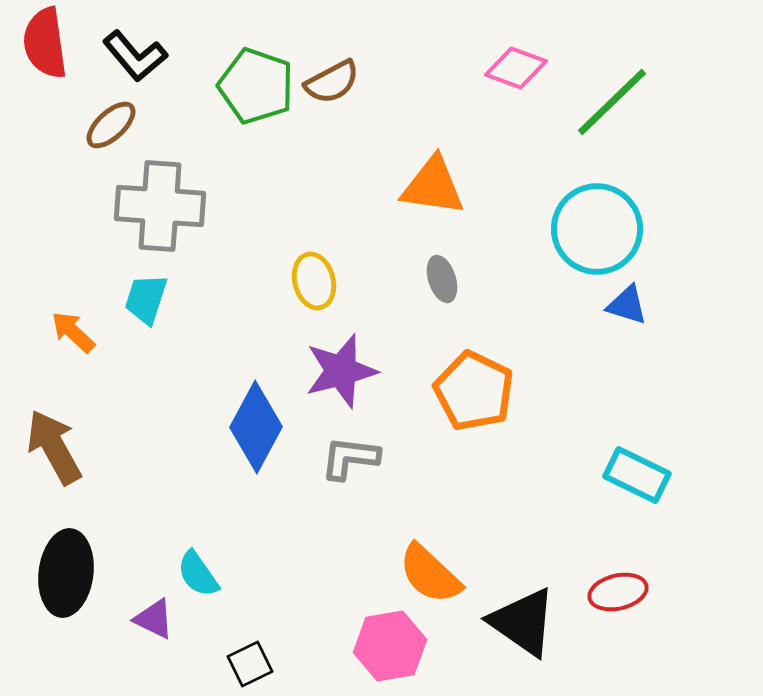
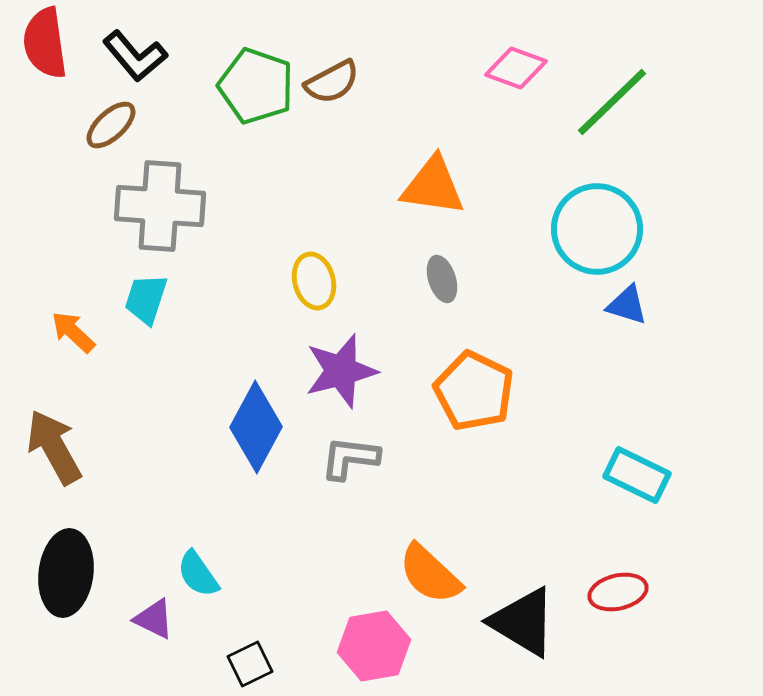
black triangle: rotated 4 degrees counterclockwise
pink hexagon: moved 16 px left
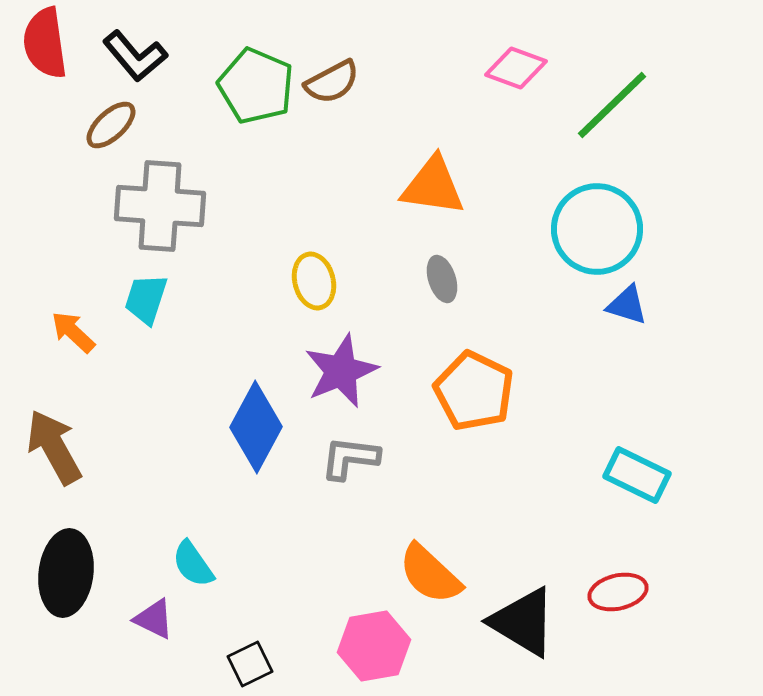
green pentagon: rotated 4 degrees clockwise
green line: moved 3 px down
purple star: rotated 8 degrees counterclockwise
cyan semicircle: moved 5 px left, 10 px up
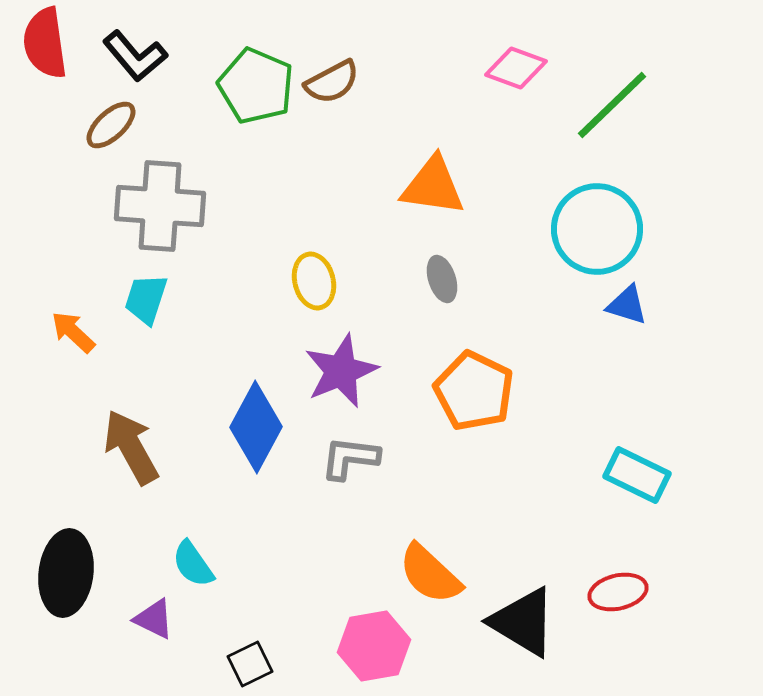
brown arrow: moved 77 px right
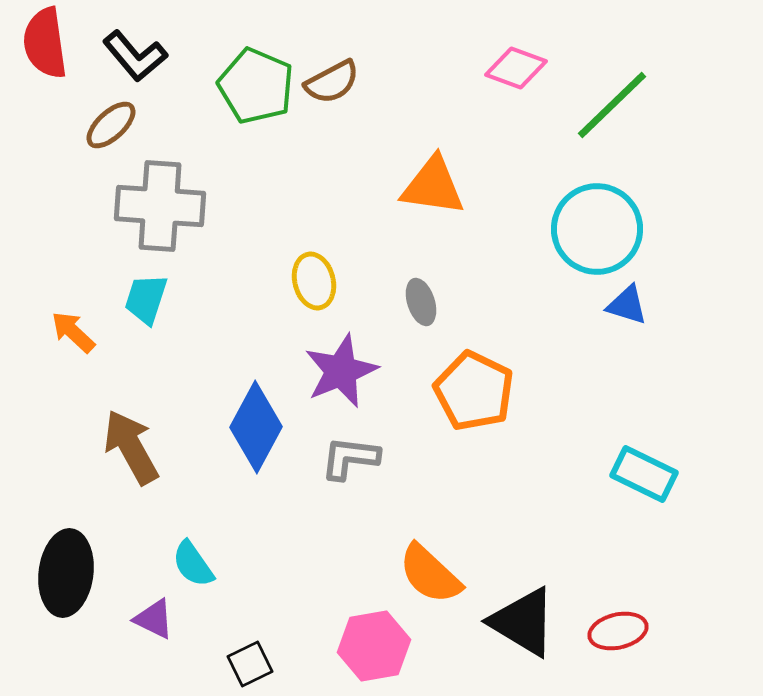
gray ellipse: moved 21 px left, 23 px down
cyan rectangle: moved 7 px right, 1 px up
red ellipse: moved 39 px down
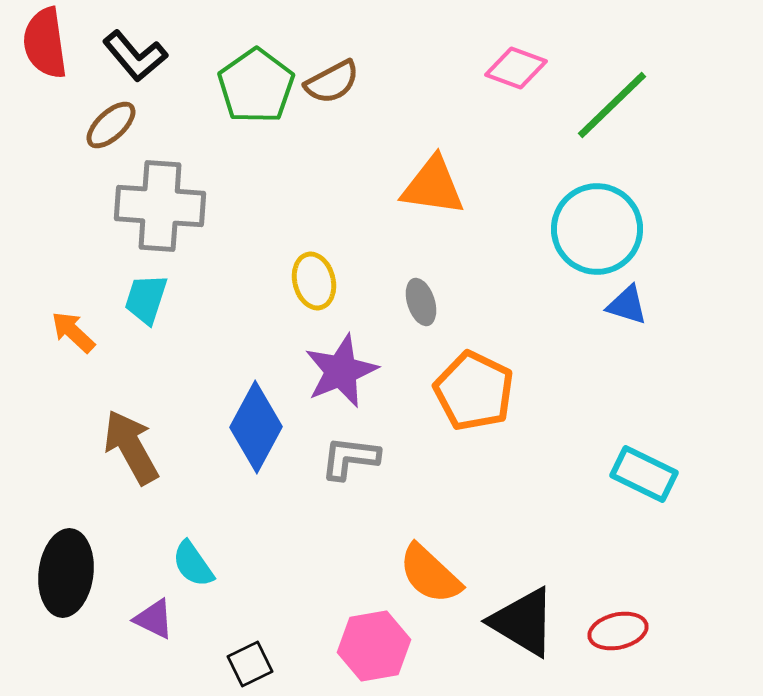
green pentagon: rotated 14 degrees clockwise
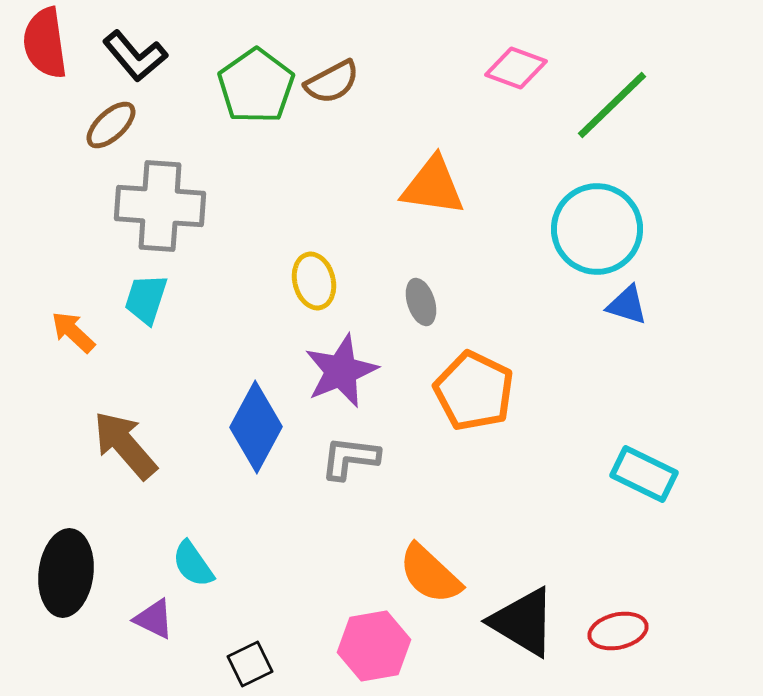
brown arrow: moved 6 px left, 2 px up; rotated 12 degrees counterclockwise
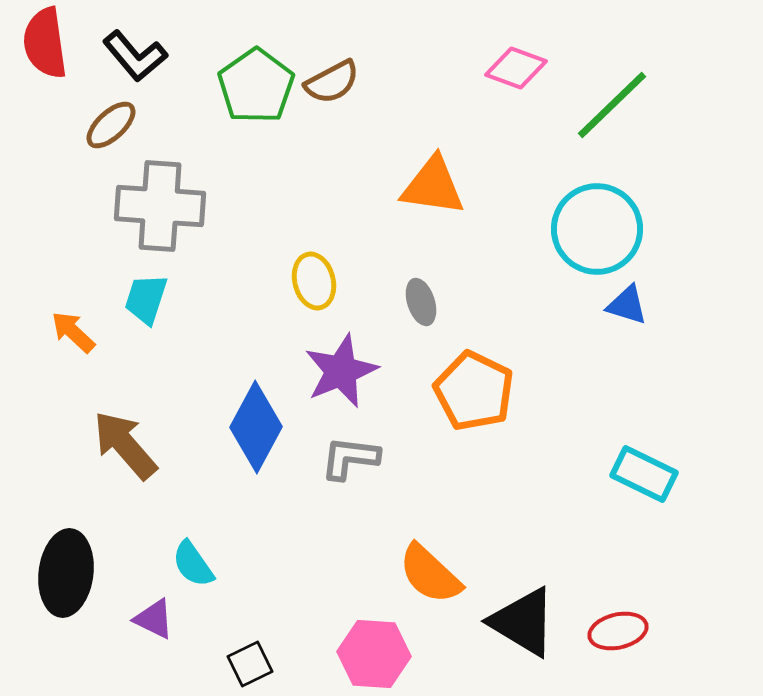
pink hexagon: moved 8 px down; rotated 14 degrees clockwise
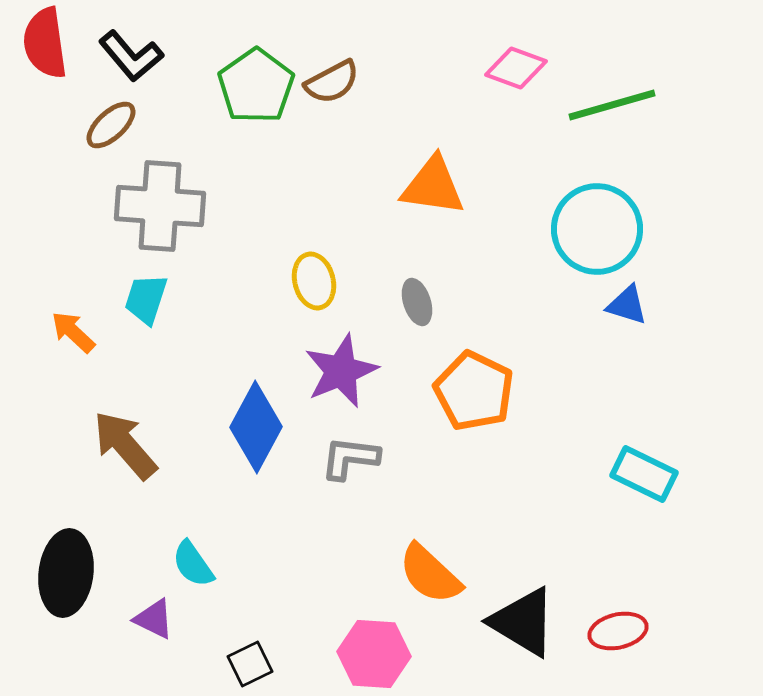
black L-shape: moved 4 px left
green line: rotated 28 degrees clockwise
gray ellipse: moved 4 px left
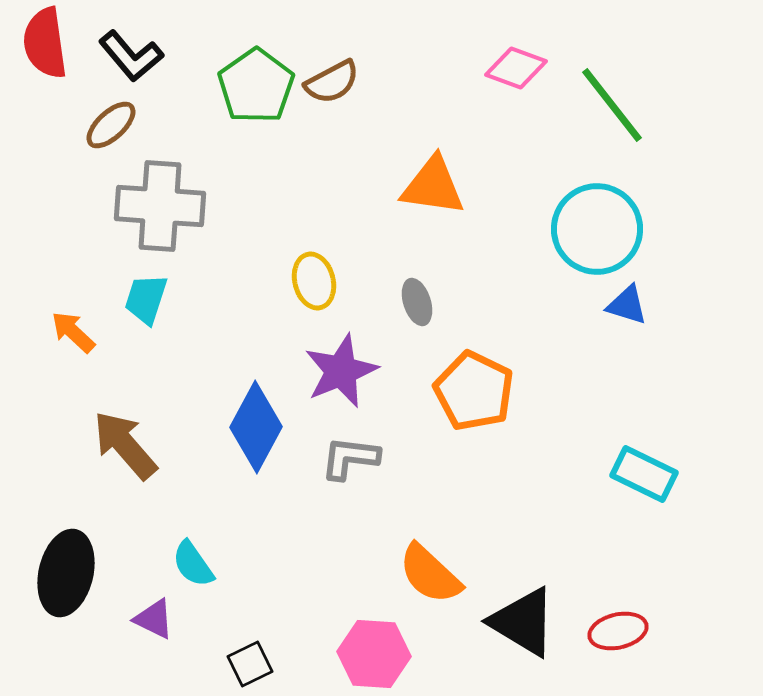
green line: rotated 68 degrees clockwise
black ellipse: rotated 6 degrees clockwise
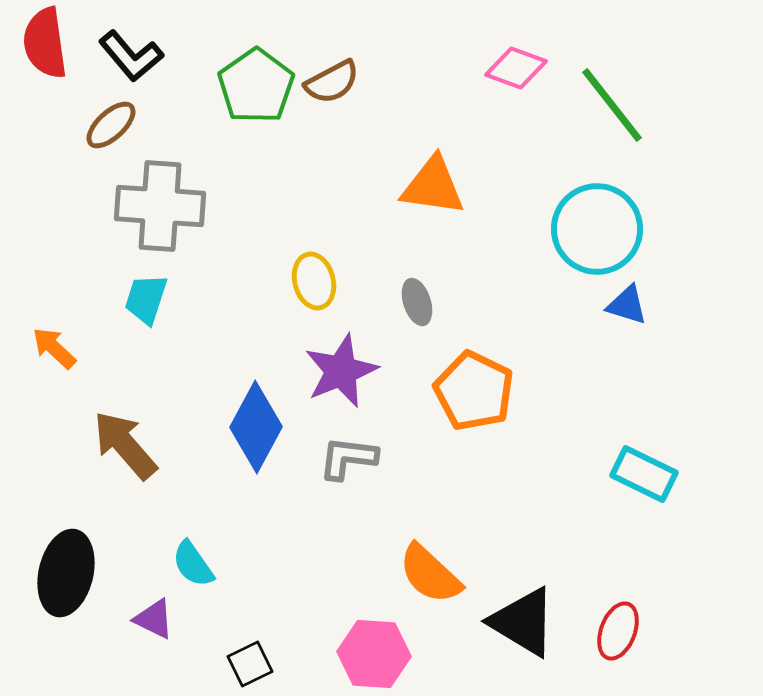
orange arrow: moved 19 px left, 16 px down
gray L-shape: moved 2 px left
red ellipse: rotated 56 degrees counterclockwise
